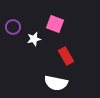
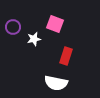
red rectangle: rotated 48 degrees clockwise
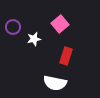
pink square: moved 5 px right; rotated 30 degrees clockwise
white semicircle: moved 1 px left
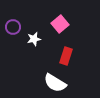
white semicircle: rotated 20 degrees clockwise
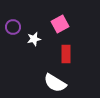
pink square: rotated 12 degrees clockwise
red rectangle: moved 2 px up; rotated 18 degrees counterclockwise
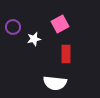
white semicircle: rotated 25 degrees counterclockwise
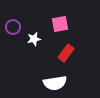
pink square: rotated 18 degrees clockwise
red rectangle: moved 1 px up; rotated 36 degrees clockwise
white semicircle: rotated 15 degrees counterclockwise
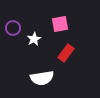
purple circle: moved 1 px down
white star: rotated 16 degrees counterclockwise
white semicircle: moved 13 px left, 5 px up
